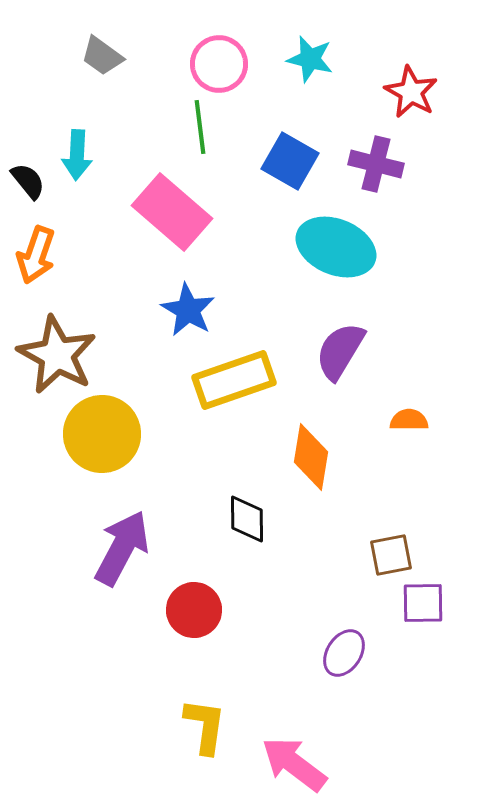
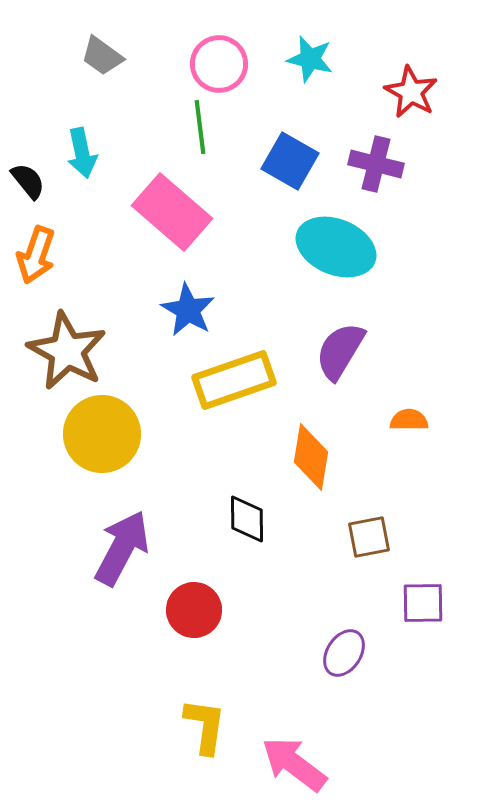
cyan arrow: moved 5 px right, 2 px up; rotated 15 degrees counterclockwise
brown star: moved 10 px right, 4 px up
brown square: moved 22 px left, 18 px up
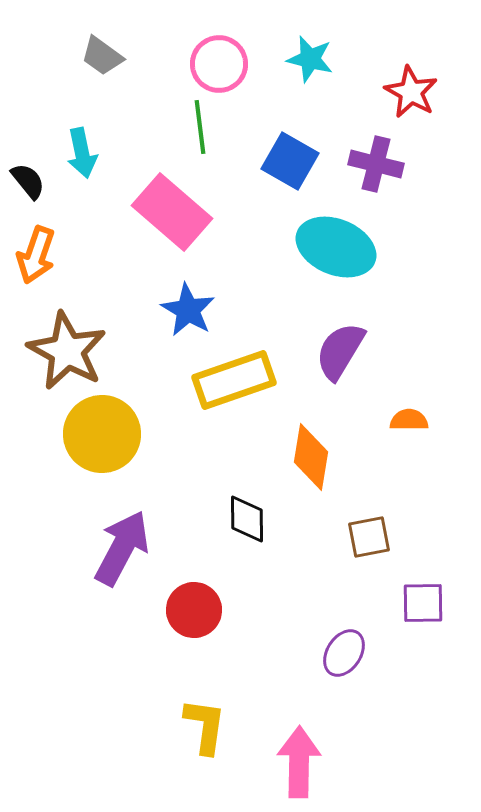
pink arrow: moved 5 px right, 2 px up; rotated 54 degrees clockwise
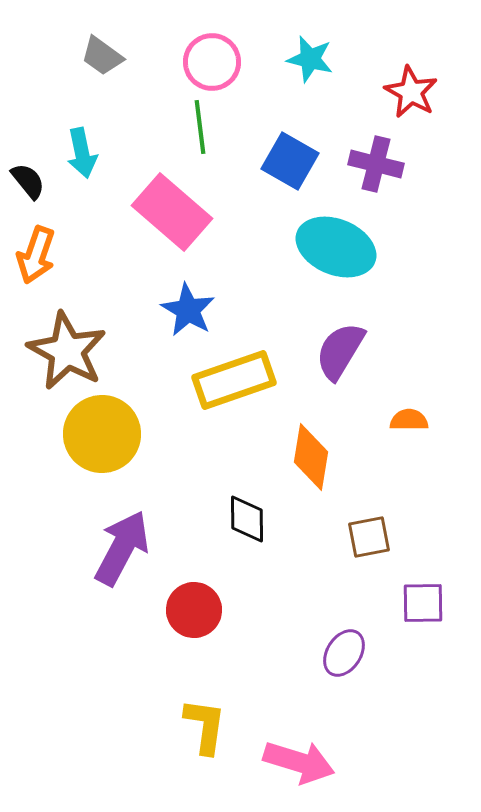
pink circle: moved 7 px left, 2 px up
pink arrow: rotated 106 degrees clockwise
